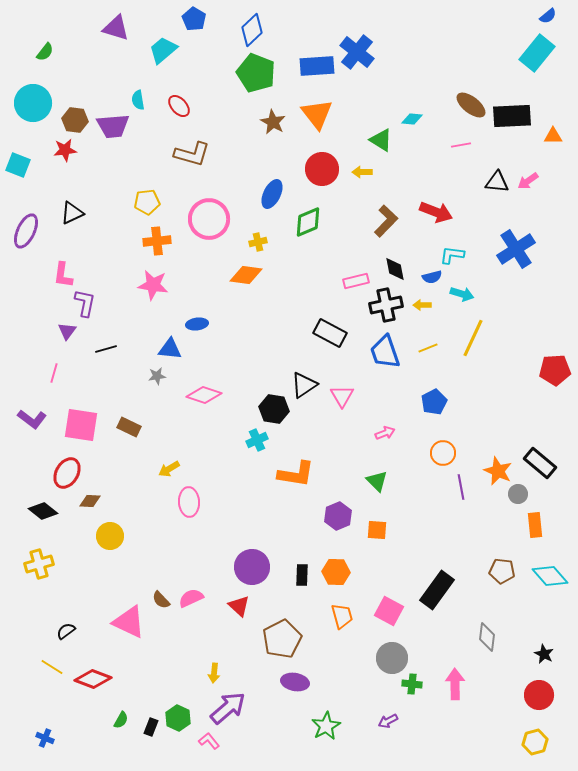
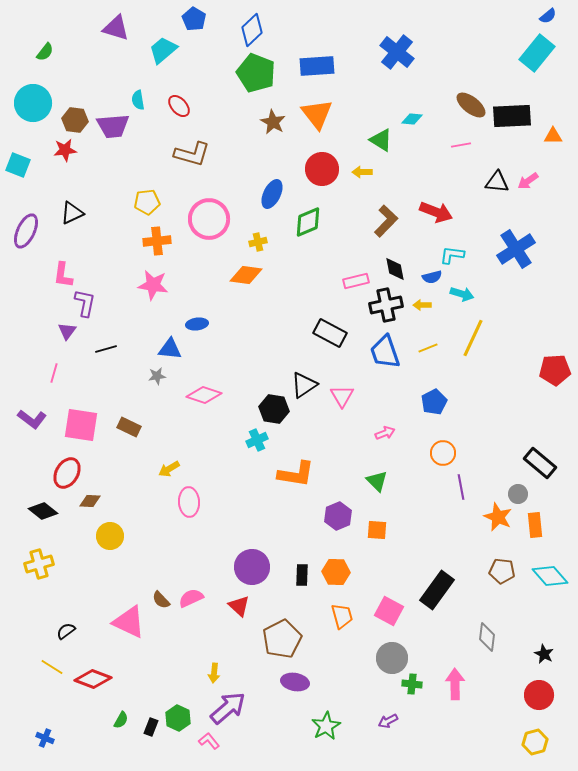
blue cross at (357, 52): moved 40 px right
orange star at (498, 471): moved 46 px down
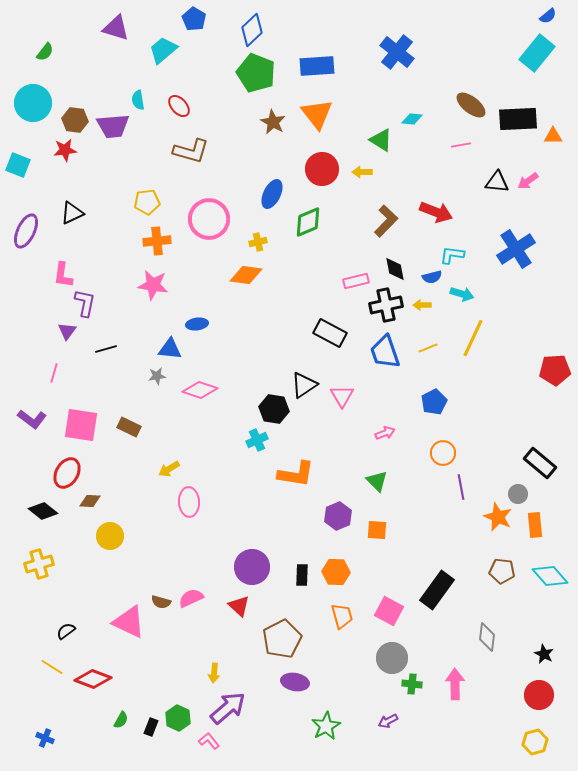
black rectangle at (512, 116): moved 6 px right, 3 px down
brown L-shape at (192, 154): moved 1 px left, 3 px up
pink diamond at (204, 395): moved 4 px left, 5 px up
brown semicircle at (161, 600): moved 2 px down; rotated 30 degrees counterclockwise
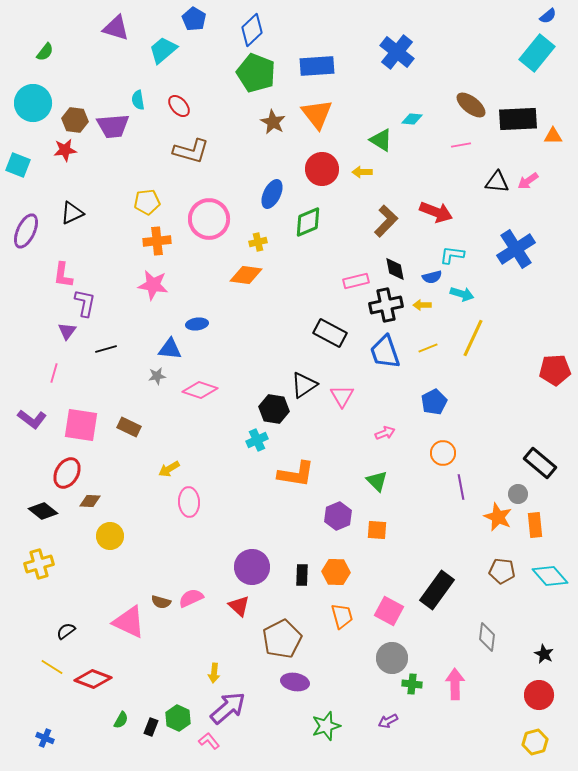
green star at (326, 726): rotated 12 degrees clockwise
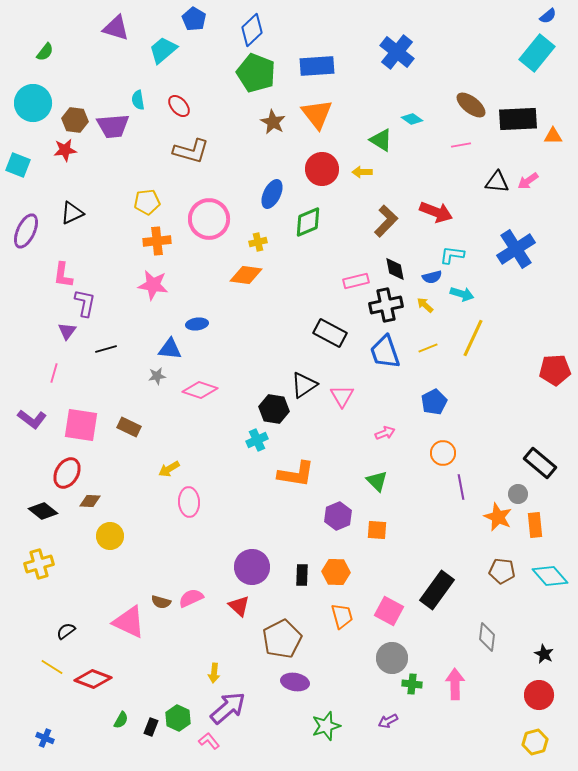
cyan diamond at (412, 119): rotated 30 degrees clockwise
yellow arrow at (422, 305): moved 3 px right; rotated 42 degrees clockwise
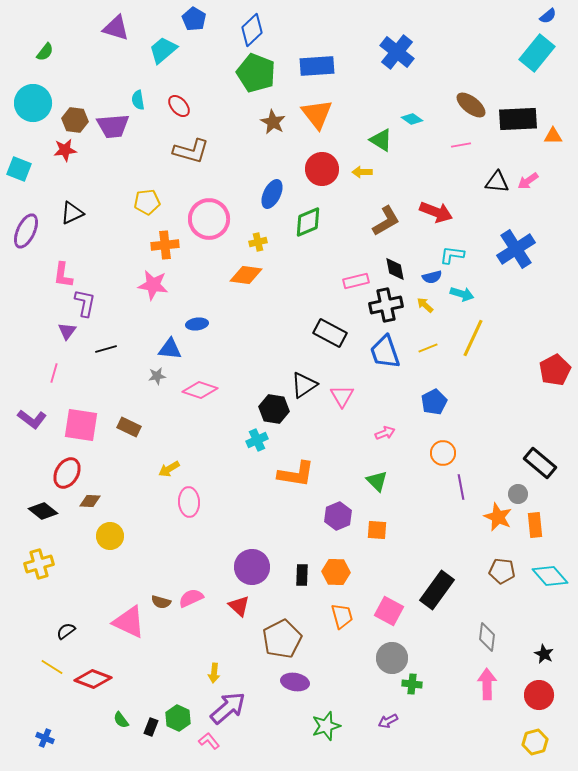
cyan square at (18, 165): moved 1 px right, 4 px down
brown L-shape at (386, 221): rotated 16 degrees clockwise
orange cross at (157, 241): moved 8 px right, 4 px down
red pentagon at (555, 370): rotated 24 degrees counterclockwise
pink arrow at (455, 684): moved 32 px right
green semicircle at (121, 720): rotated 114 degrees clockwise
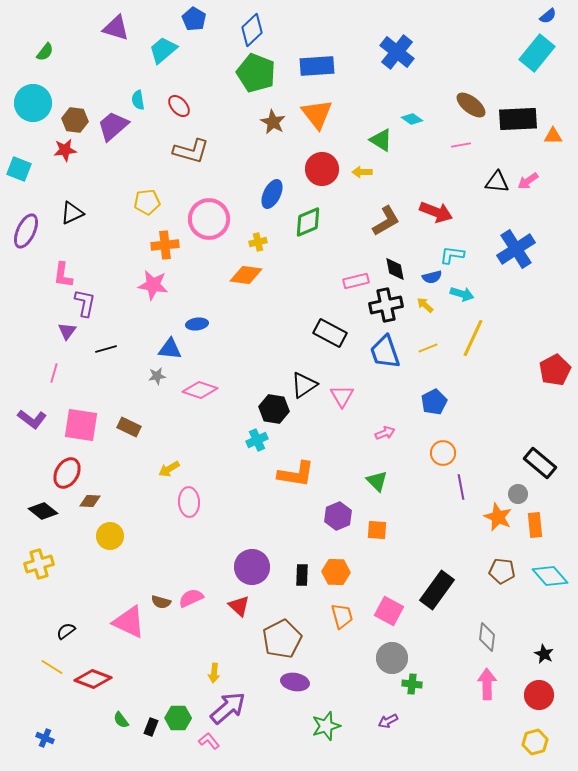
purple trapezoid at (113, 126): rotated 144 degrees clockwise
green hexagon at (178, 718): rotated 25 degrees counterclockwise
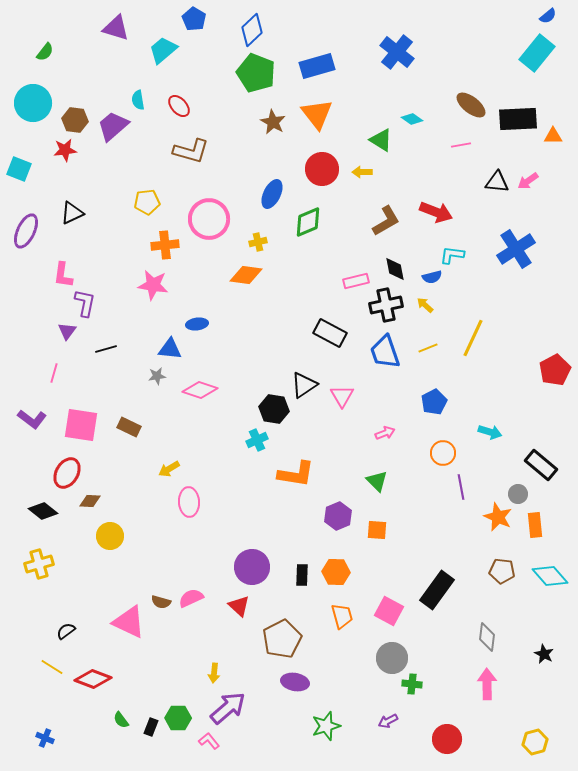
blue rectangle at (317, 66): rotated 12 degrees counterclockwise
cyan arrow at (462, 294): moved 28 px right, 138 px down
black rectangle at (540, 463): moved 1 px right, 2 px down
red circle at (539, 695): moved 92 px left, 44 px down
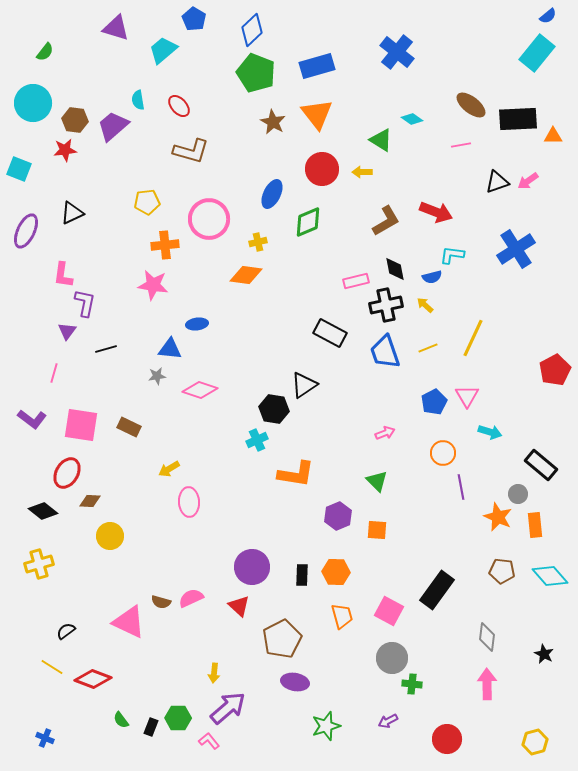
black triangle at (497, 182): rotated 25 degrees counterclockwise
pink triangle at (342, 396): moved 125 px right
